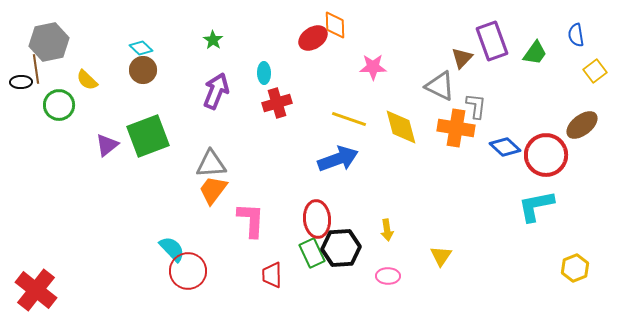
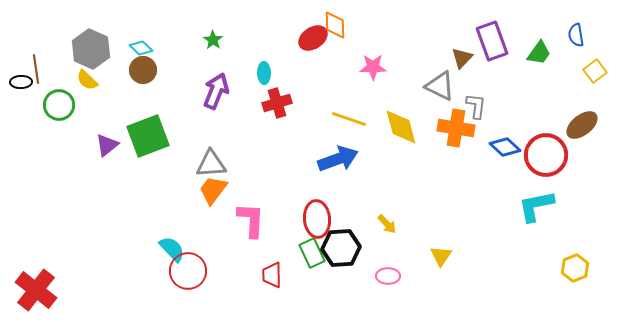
gray hexagon at (49, 42): moved 42 px right, 7 px down; rotated 24 degrees counterclockwise
green trapezoid at (535, 53): moved 4 px right
yellow arrow at (387, 230): moved 6 px up; rotated 35 degrees counterclockwise
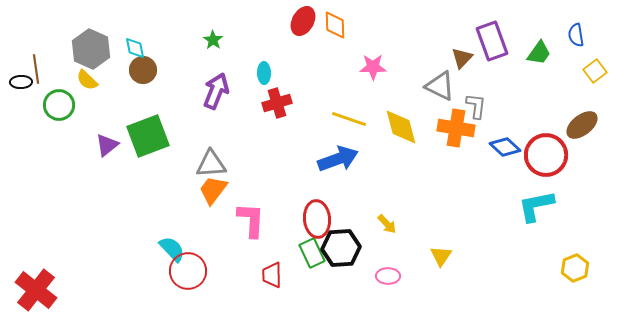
red ellipse at (313, 38): moved 10 px left, 17 px up; rotated 28 degrees counterclockwise
cyan diamond at (141, 48): moved 6 px left; rotated 35 degrees clockwise
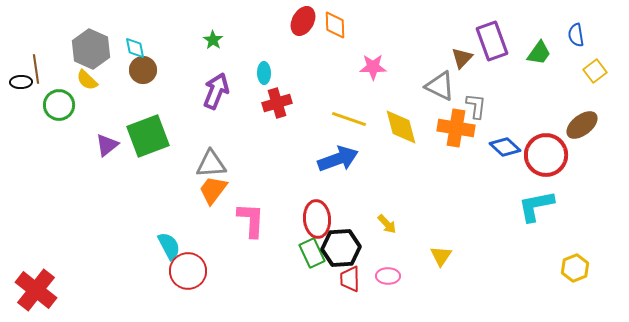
cyan semicircle at (172, 249): moved 3 px left, 3 px up; rotated 16 degrees clockwise
red trapezoid at (272, 275): moved 78 px right, 4 px down
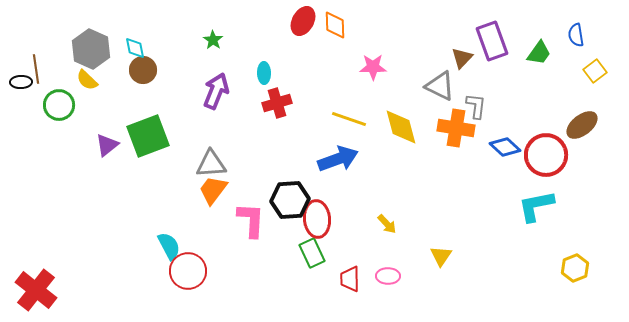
black hexagon at (341, 248): moved 51 px left, 48 px up
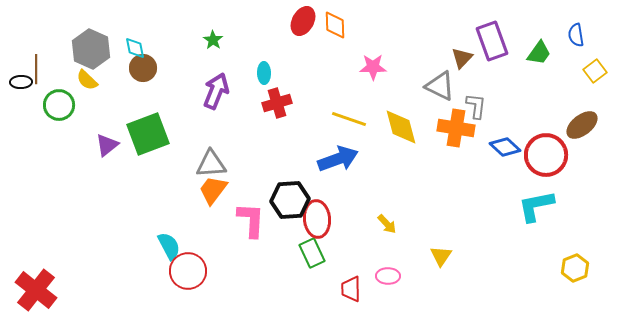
brown line at (36, 69): rotated 8 degrees clockwise
brown circle at (143, 70): moved 2 px up
green square at (148, 136): moved 2 px up
red trapezoid at (350, 279): moved 1 px right, 10 px down
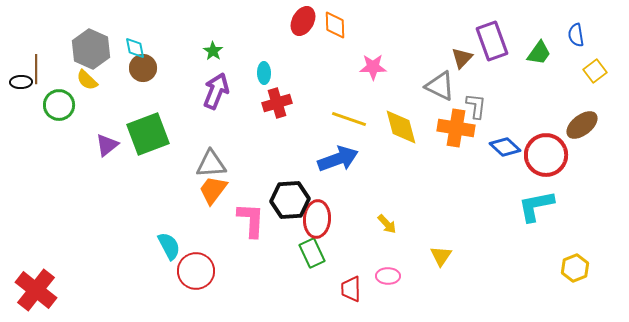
green star at (213, 40): moved 11 px down
red ellipse at (317, 219): rotated 9 degrees clockwise
red circle at (188, 271): moved 8 px right
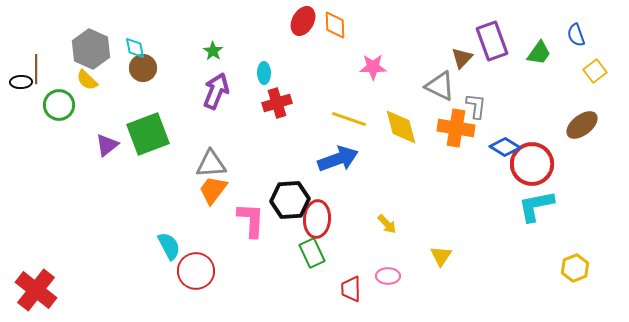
blue semicircle at (576, 35): rotated 10 degrees counterclockwise
blue diamond at (505, 147): rotated 12 degrees counterclockwise
red circle at (546, 155): moved 14 px left, 9 px down
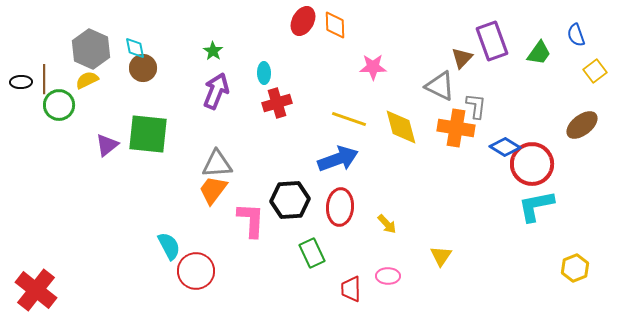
brown line at (36, 69): moved 8 px right, 10 px down
yellow semicircle at (87, 80): rotated 110 degrees clockwise
green square at (148, 134): rotated 27 degrees clockwise
gray triangle at (211, 164): moved 6 px right
red ellipse at (317, 219): moved 23 px right, 12 px up
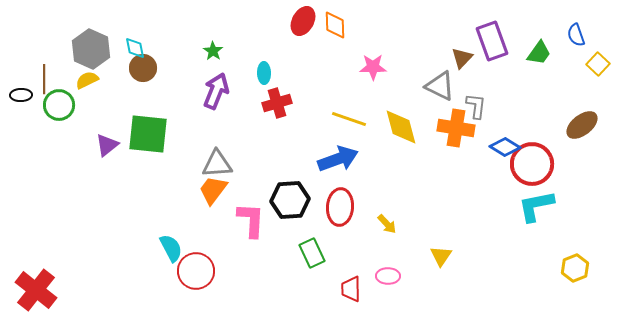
yellow square at (595, 71): moved 3 px right, 7 px up; rotated 10 degrees counterclockwise
black ellipse at (21, 82): moved 13 px down
cyan semicircle at (169, 246): moved 2 px right, 2 px down
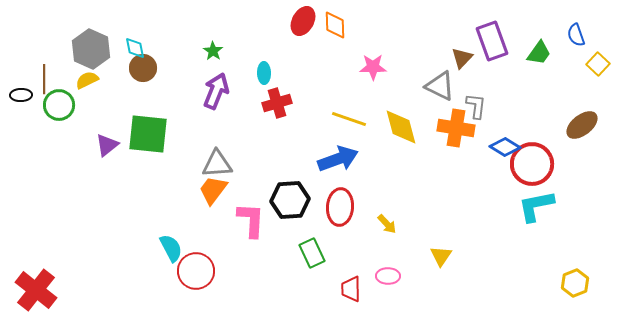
yellow hexagon at (575, 268): moved 15 px down
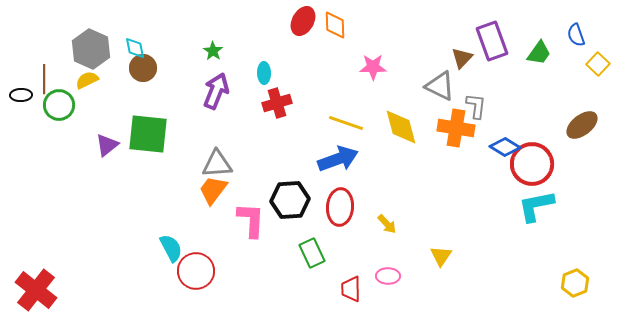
yellow line at (349, 119): moved 3 px left, 4 px down
